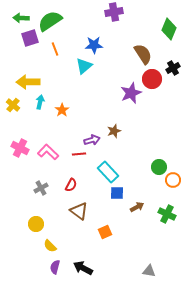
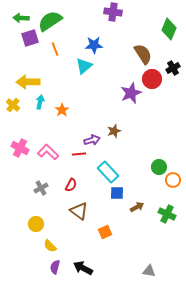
purple cross: moved 1 px left; rotated 18 degrees clockwise
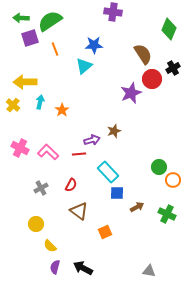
yellow arrow: moved 3 px left
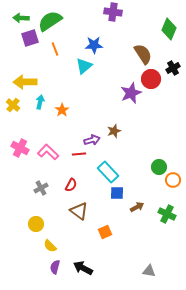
red circle: moved 1 px left
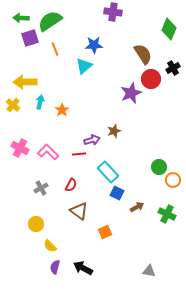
blue square: rotated 24 degrees clockwise
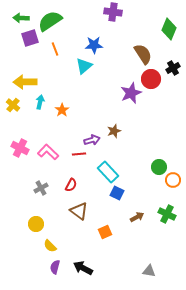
brown arrow: moved 10 px down
